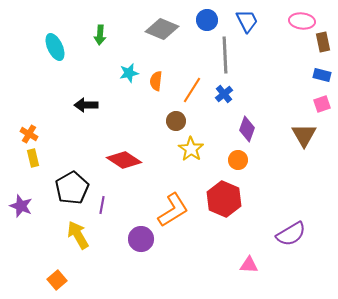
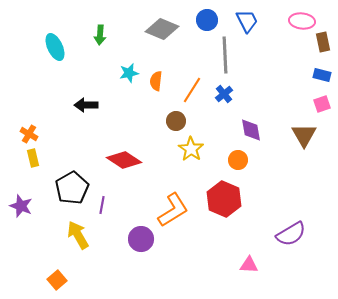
purple diamond: moved 4 px right, 1 px down; rotated 30 degrees counterclockwise
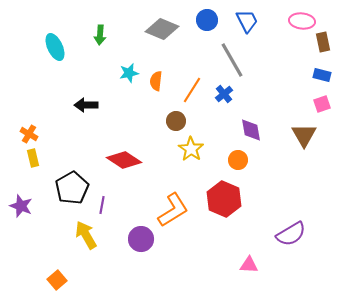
gray line: moved 7 px right, 5 px down; rotated 27 degrees counterclockwise
yellow arrow: moved 8 px right
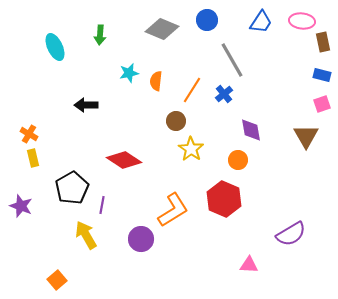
blue trapezoid: moved 14 px right, 1 px down; rotated 60 degrees clockwise
brown triangle: moved 2 px right, 1 px down
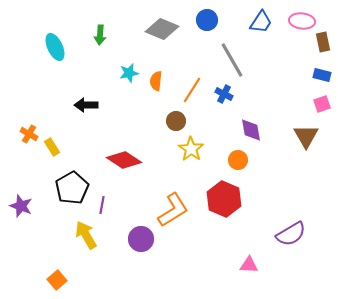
blue cross: rotated 24 degrees counterclockwise
yellow rectangle: moved 19 px right, 11 px up; rotated 18 degrees counterclockwise
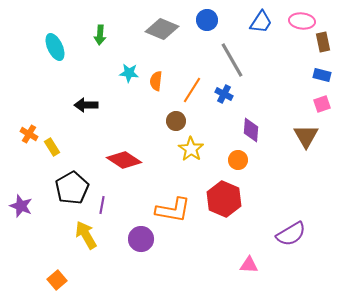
cyan star: rotated 18 degrees clockwise
purple diamond: rotated 15 degrees clockwise
orange L-shape: rotated 42 degrees clockwise
